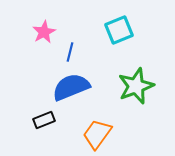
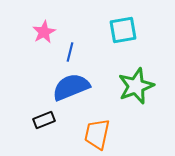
cyan square: moved 4 px right; rotated 12 degrees clockwise
orange trapezoid: rotated 24 degrees counterclockwise
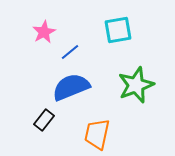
cyan square: moved 5 px left
blue line: rotated 36 degrees clockwise
green star: moved 1 px up
black rectangle: rotated 30 degrees counterclockwise
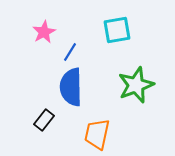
cyan square: moved 1 px left
blue line: rotated 18 degrees counterclockwise
blue semicircle: rotated 69 degrees counterclockwise
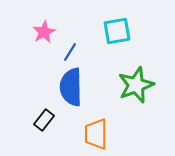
cyan square: moved 1 px down
orange trapezoid: moved 1 px left; rotated 12 degrees counterclockwise
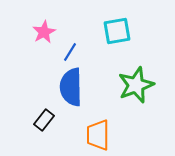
orange trapezoid: moved 2 px right, 1 px down
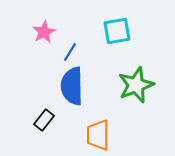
blue semicircle: moved 1 px right, 1 px up
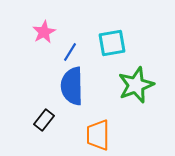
cyan square: moved 5 px left, 12 px down
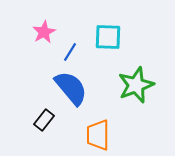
cyan square: moved 4 px left, 6 px up; rotated 12 degrees clockwise
blue semicircle: moved 1 px left, 2 px down; rotated 141 degrees clockwise
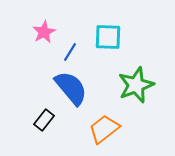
orange trapezoid: moved 6 px right, 6 px up; rotated 52 degrees clockwise
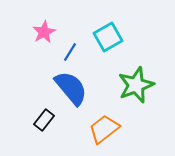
cyan square: rotated 32 degrees counterclockwise
